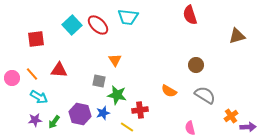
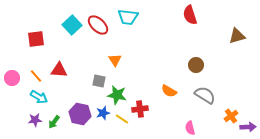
orange line: moved 4 px right, 2 px down
red cross: moved 1 px up
yellow line: moved 5 px left, 8 px up
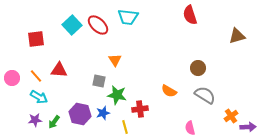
brown circle: moved 2 px right, 3 px down
yellow line: moved 3 px right, 8 px down; rotated 40 degrees clockwise
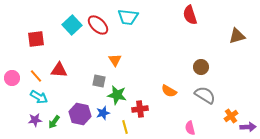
brown circle: moved 3 px right, 1 px up
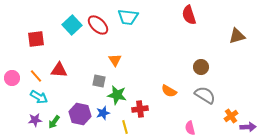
red semicircle: moved 1 px left
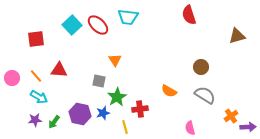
green star: moved 2 px down; rotated 30 degrees clockwise
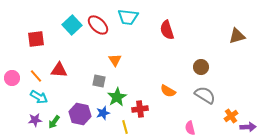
red semicircle: moved 22 px left, 15 px down
orange semicircle: moved 1 px left
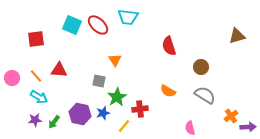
cyan square: rotated 24 degrees counterclockwise
red semicircle: moved 2 px right, 16 px down
yellow line: moved 1 px left, 1 px up; rotated 56 degrees clockwise
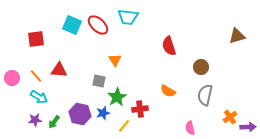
gray semicircle: rotated 110 degrees counterclockwise
orange cross: moved 1 px left, 1 px down
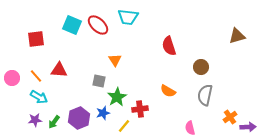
purple hexagon: moved 1 px left, 4 px down; rotated 25 degrees clockwise
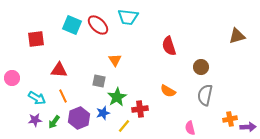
orange line: moved 27 px right, 20 px down; rotated 16 degrees clockwise
cyan arrow: moved 2 px left, 1 px down
orange cross: moved 2 px down; rotated 24 degrees clockwise
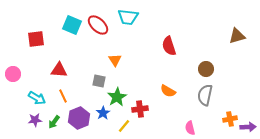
brown circle: moved 5 px right, 2 px down
pink circle: moved 1 px right, 4 px up
blue star: rotated 16 degrees counterclockwise
